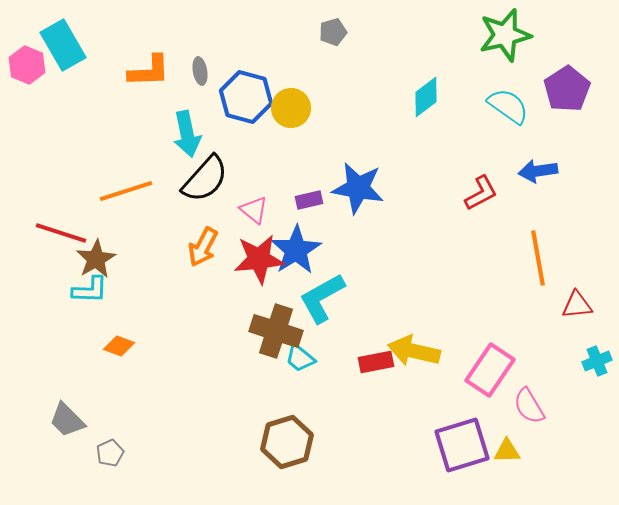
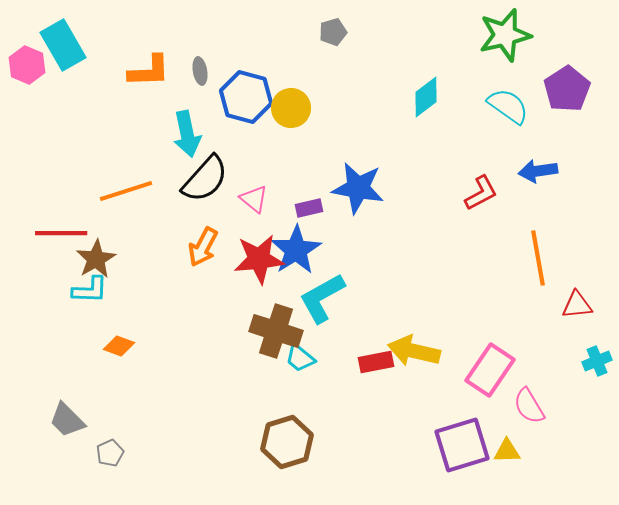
purple rectangle at (309, 200): moved 8 px down
pink triangle at (254, 210): moved 11 px up
red line at (61, 233): rotated 18 degrees counterclockwise
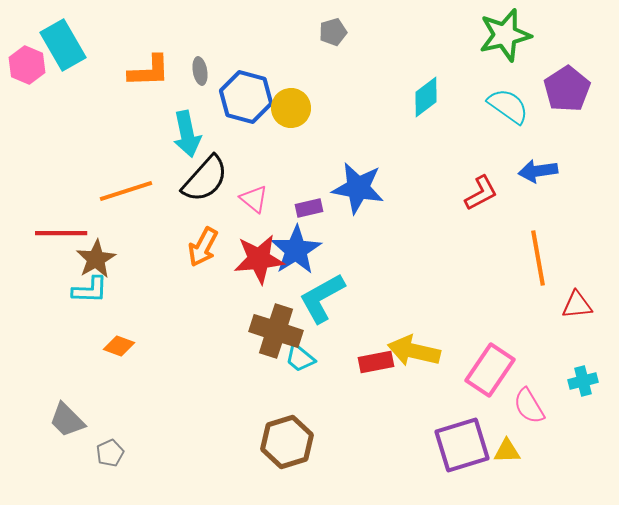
cyan cross at (597, 361): moved 14 px left, 20 px down; rotated 8 degrees clockwise
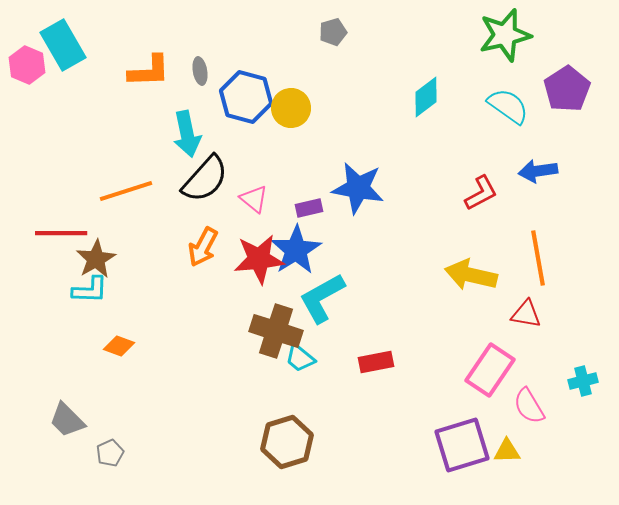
red triangle at (577, 305): moved 51 px left, 9 px down; rotated 16 degrees clockwise
yellow arrow at (414, 351): moved 57 px right, 76 px up
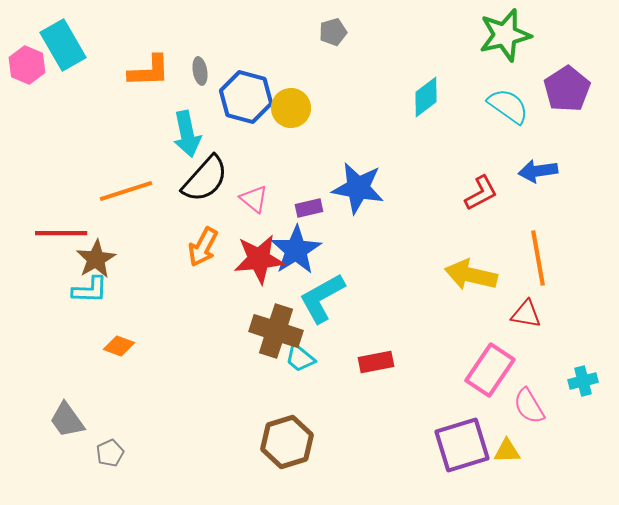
gray trapezoid at (67, 420): rotated 9 degrees clockwise
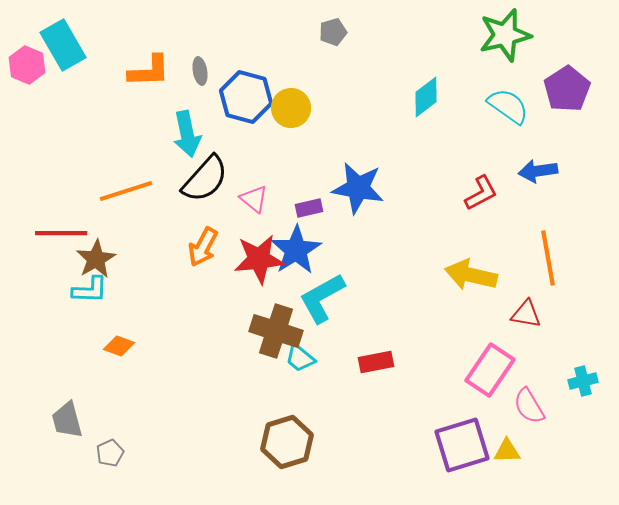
orange line at (538, 258): moved 10 px right
gray trapezoid at (67, 420): rotated 21 degrees clockwise
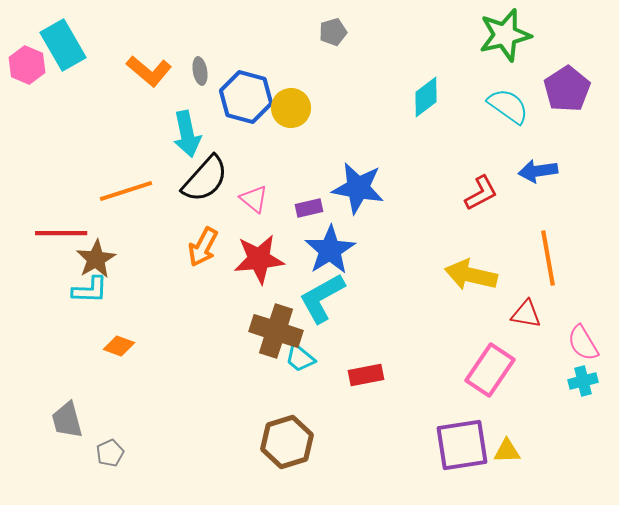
orange L-shape at (149, 71): rotated 42 degrees clockwise
blue star at (296, 250): moved 34 px right
red rectangle at (376, 362): moved 10 px left, 13 px down
pink semicircle at (529, 406): moved 54 px right, 63 px up
purple square at (462, 445): rotated 8 degrees clockwise
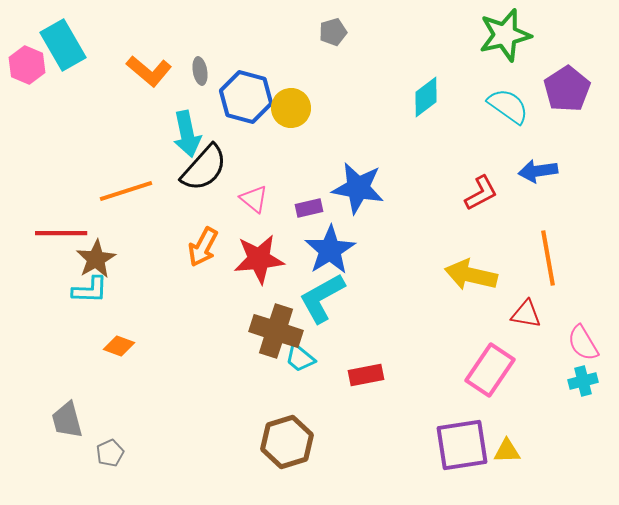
black semicircle at (205, 179): moved 1 px left, 11 px up
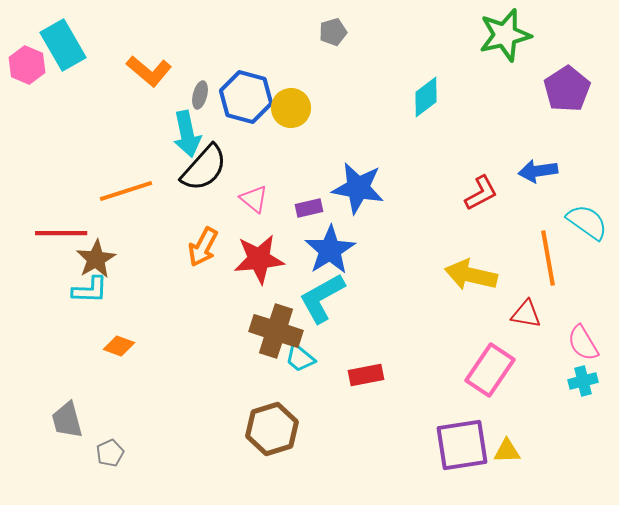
gray ellipse at (200, 71): moved 24 px down; rotated 24 degrees clockwise
cyan semicircle at (508, 106): moved 79 px right, 116 px down
brown hexagon at (287, 442): moved 15 px left, 13 px up
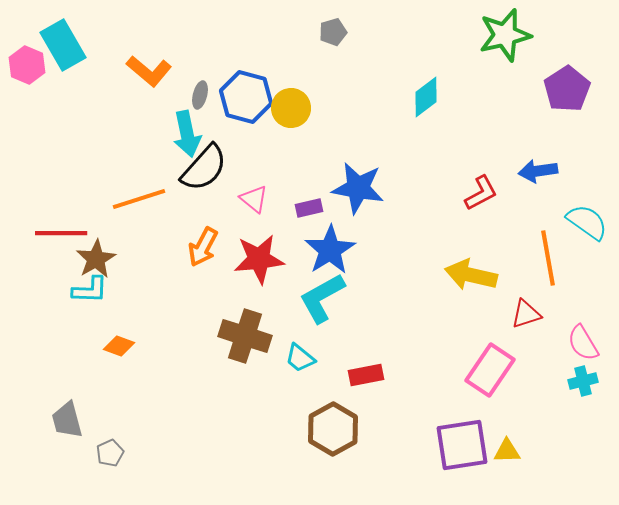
orange line at (126, 191): moved 13 px right, 8 px down
red triangle at (526, 314): rotated 28 degrees counterclockwise
brown cross at (276, 331): moved 31 px left, 5 px down
brown hexagon at (272, 429): moved 61 px right; rotated 12 degrees counterclockwise
